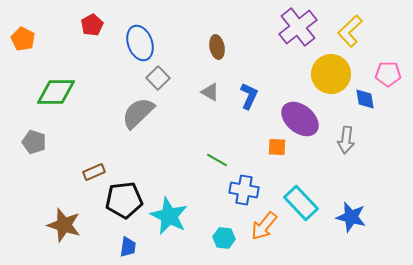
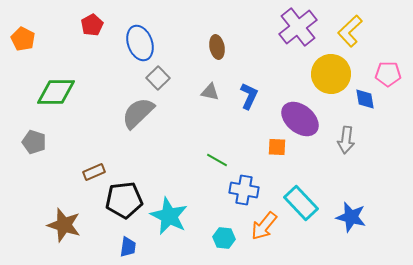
gray triangle: rotated 18 degrees counterclockwise
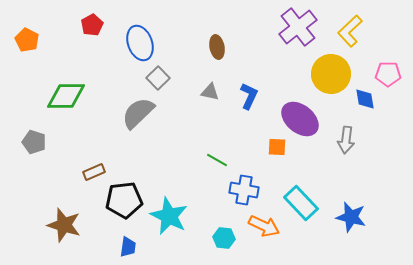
orange pentagon: moved 4 px right, 1 px down
green diamond: moved 10 px right, 4 px down
orange arrow: rotated 104 degrees counterclockwise
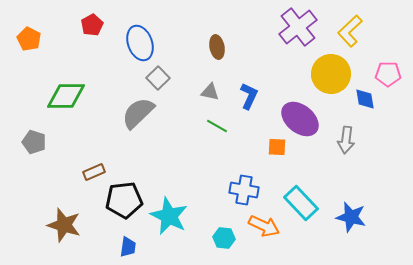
orange pentagon: moved 2 px right, 1 px up
green line: moved 34 px up
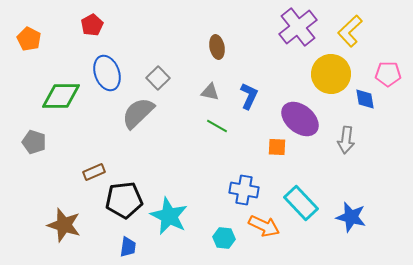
blue ellipse: moved 33 px left, 30 px down
green diamond: moved 5 px left
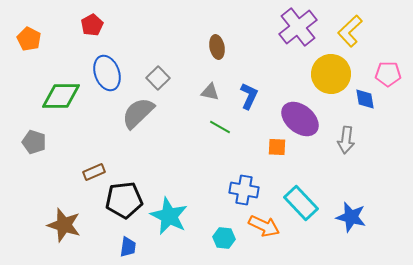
green line: moved 3 px right, 1 px down
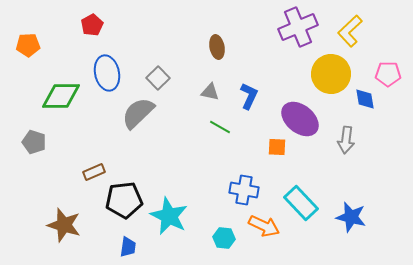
purple cross: rotated 15 degrees clockwise
orange pentagon: moved 1 px left, 6 px down; rotated 30 degrees counterclockwise
blue ellipse: rotated 8 degrees clockwise
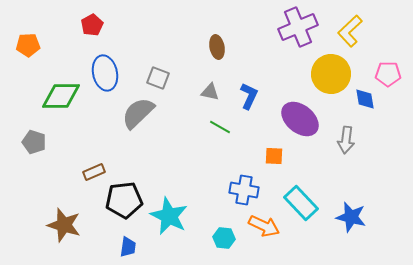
blue ellipse: moved 2 px left
gray square: rotated 25 degrees counterclockwise
orange square: moved 3 px left, 9 px down
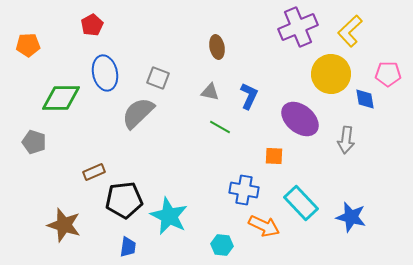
green diamond: moved 2 px down
cyan hexagon: moved 2 px left, 7 px down
